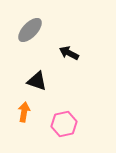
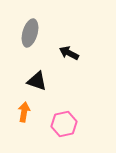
gray ellipse: moved 3 px down; rotated 28 degrees counterclockwise
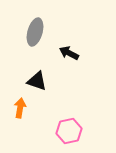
gray ellipse: moved 5 px right, 1 px up
orange arrow: moved 4 px left, 4 px up
pink hexagon: moved 5 px right, 7 px down
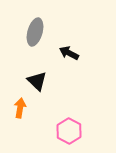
black triangle: rotated 25 degrees clockwise
pink hexagon: rotated 20 degrees counterclockwise
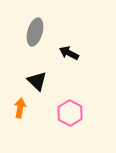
pink hexagon: moved 1 px right, 18 px up
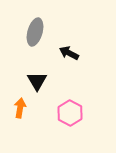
black triangle: rotated 15 degrees clockwise
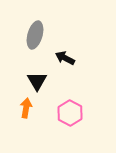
gray ellipse: moved 3 px down
black arrow: moved 4 px left, 5 px down
orange arrow: moved 6 px right
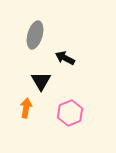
black triangle: moved 4 px right
pink hexagon: rotated 10 degrees clockwise
